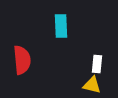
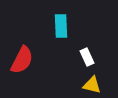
red semicircle: rotated 32 degrees clockwise
white rectangle: moved 10 px left, 7 px up; rotated 30 degrees counterclockwise
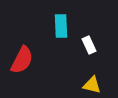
white rectangle: moved 2 px right, 12 px up
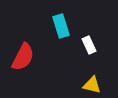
cyan rectangle: rotated 15 degrees counterclockwise
red semicircle: moved 1 px right, 3 px up
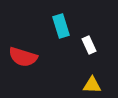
red semicircle: rotated 80 degrees clockwise
yellow triangle: rotated 12 degrees counterclockwise
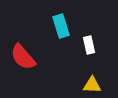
white rectangle: rotated 12 degrees clockwise
red semicircle: rotated 32 degrees clockwise
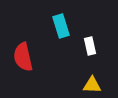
white rectangle: moved 1 px right, 1 px down
red semicircle: rotated 28 degrees clockwise
